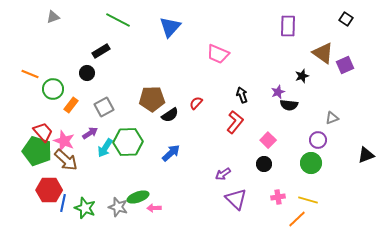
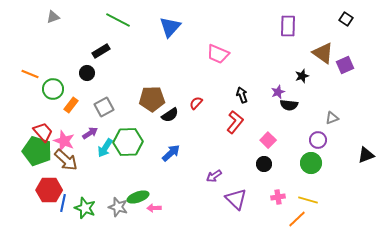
purple arrow at (223, 174): moved 9 px left, 2 px down
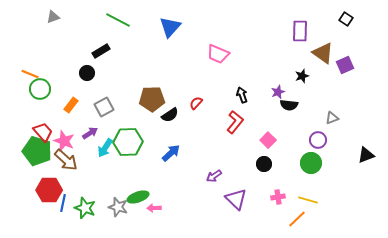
purple rectangle at (288, 26): moved 12 px right, 5 px down
green circle at (53, 89): moved 13 px left
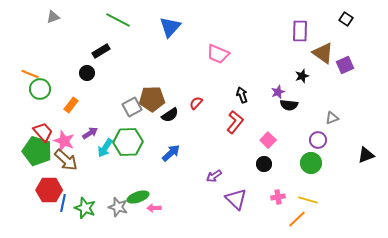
gray square at (104, 107): moved 28 px right
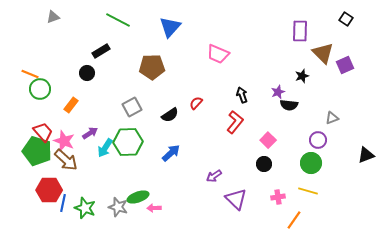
brown triangle at (323, 53): rotated 10 degrees clockwise
brown pentagon at (152, 99): moved 32 px up
yellow line at (308, 200): moved 9 px up
orange line at (297, 219): moved 3 px left, 1 px down; rotated 12 degrees counterclockwise
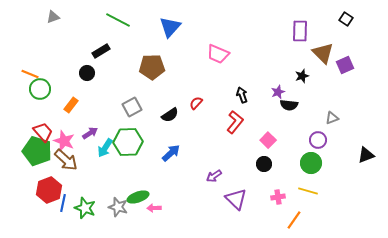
red hexagon at (49, 190): rotated 20 degrees counterclockwise
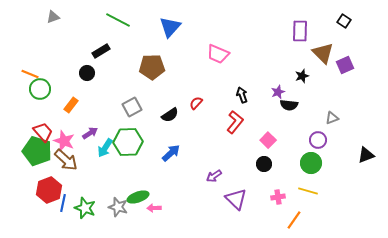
black square at (346, 19): moved 2 px left, 2 px down
